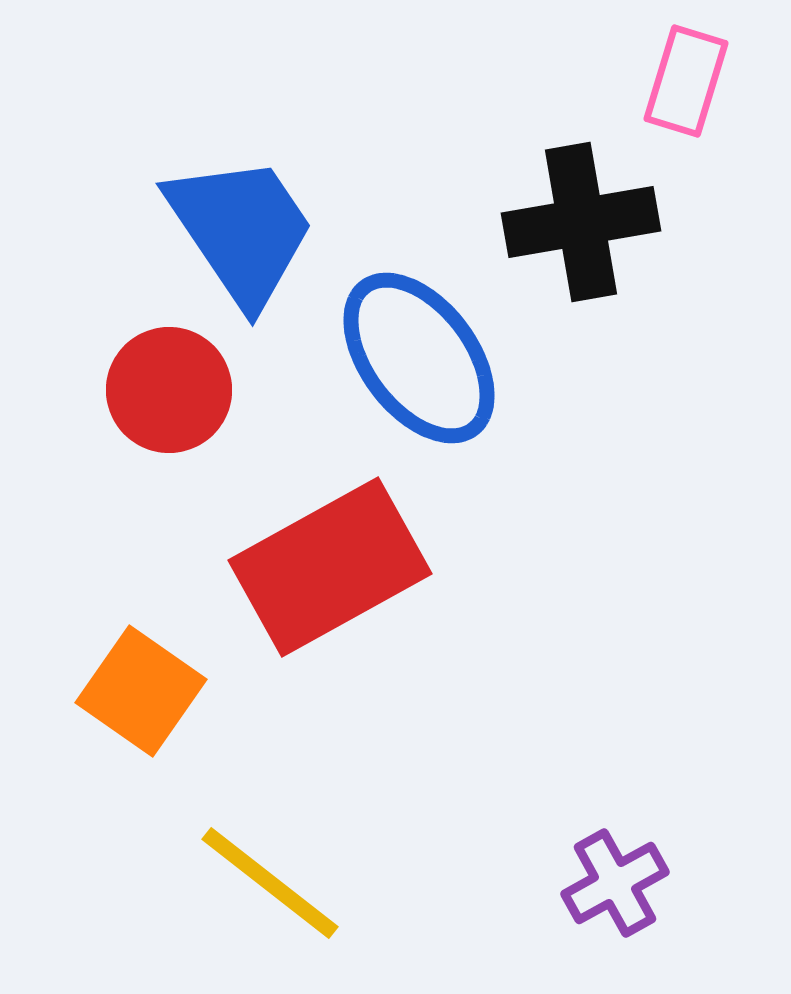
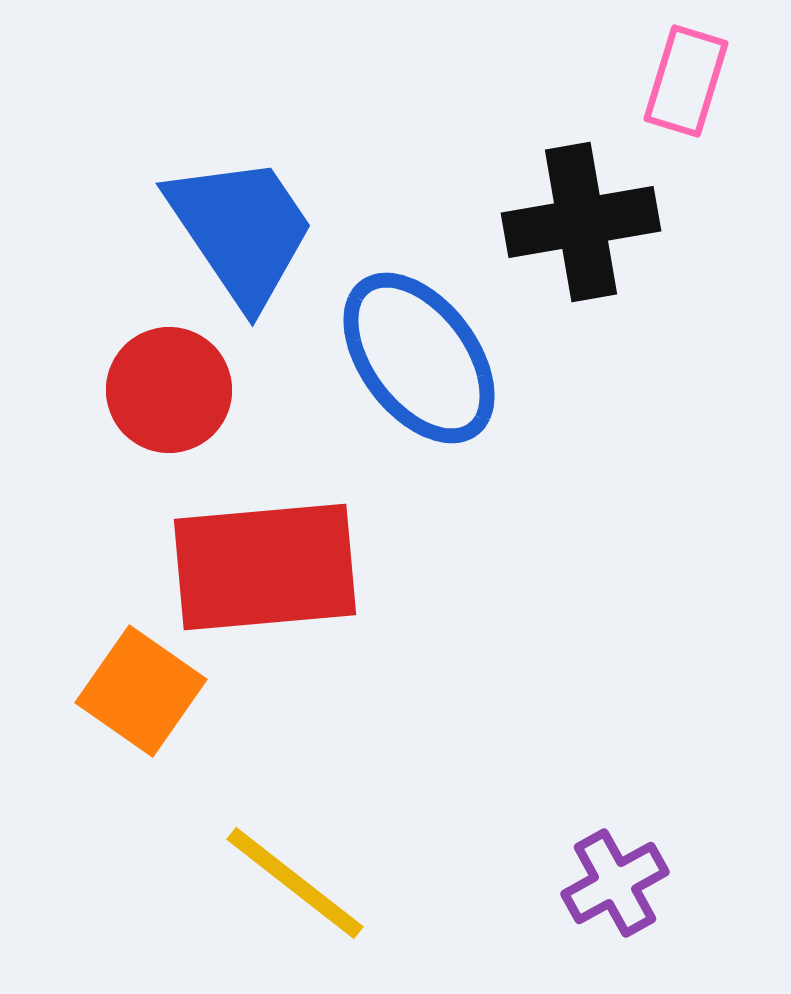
red rectangle: moved 65 px left; rotated 24 degrees clockwise
yellow line: moved 25 px right
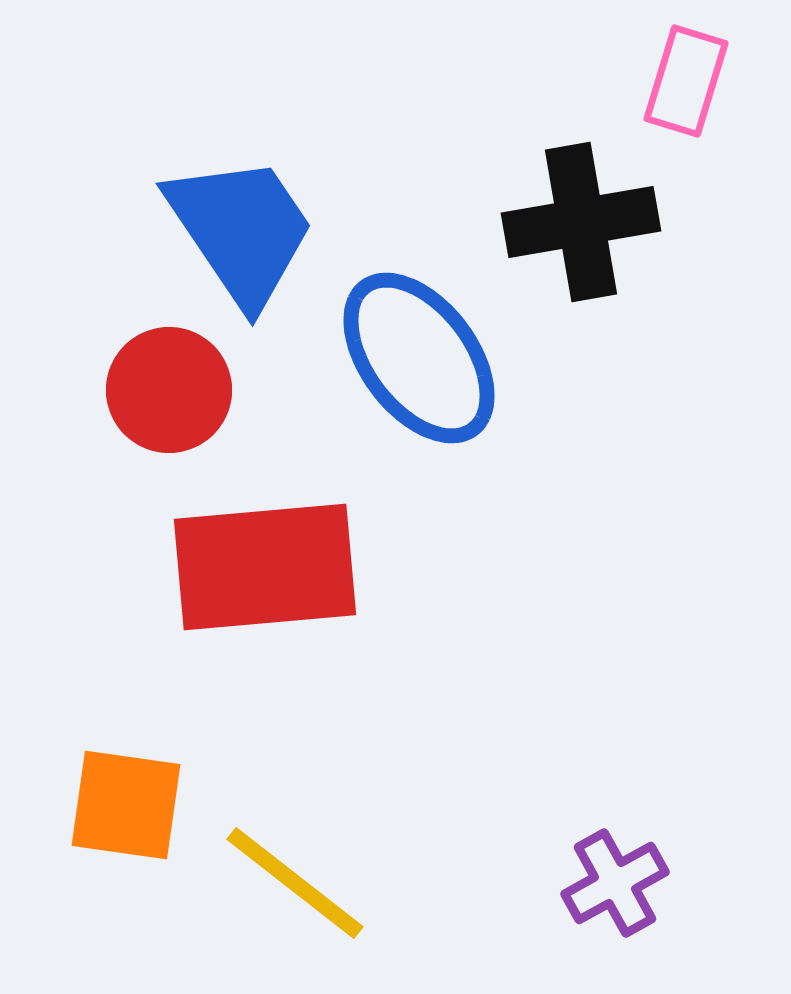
orange square: moved 15 px left, 114 px down; rotated 27 degrees counterclockwise
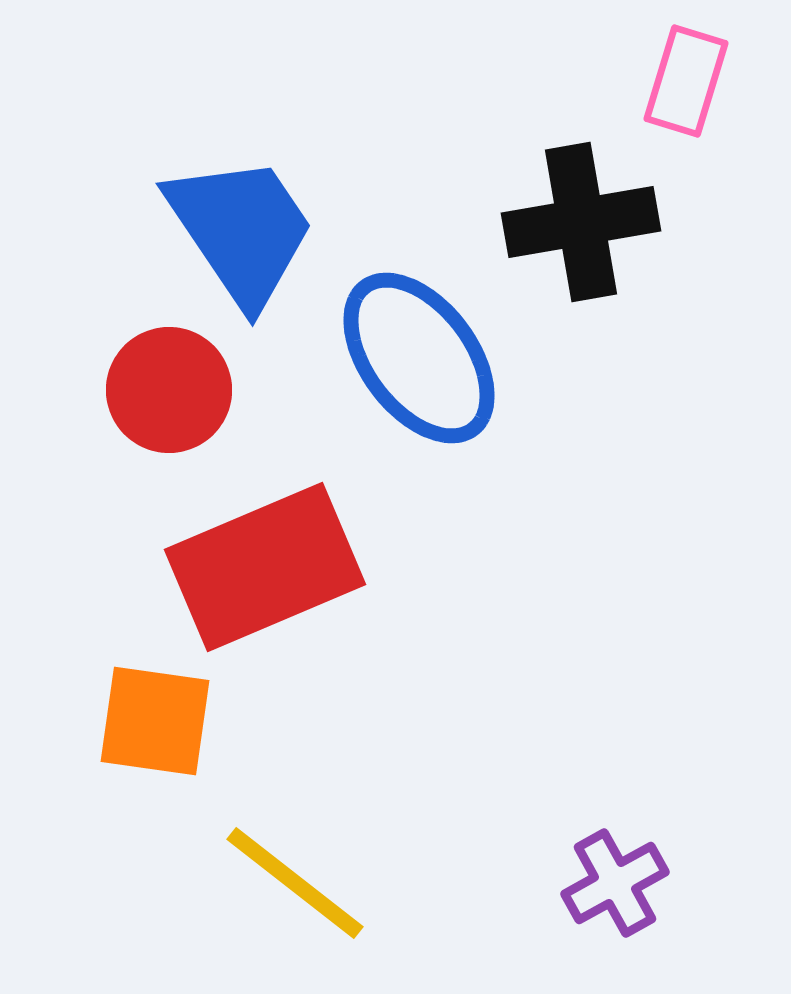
red rectangle: rotated 18 degrees counterclockwise
orange square: moved 29 px right, 84 px up
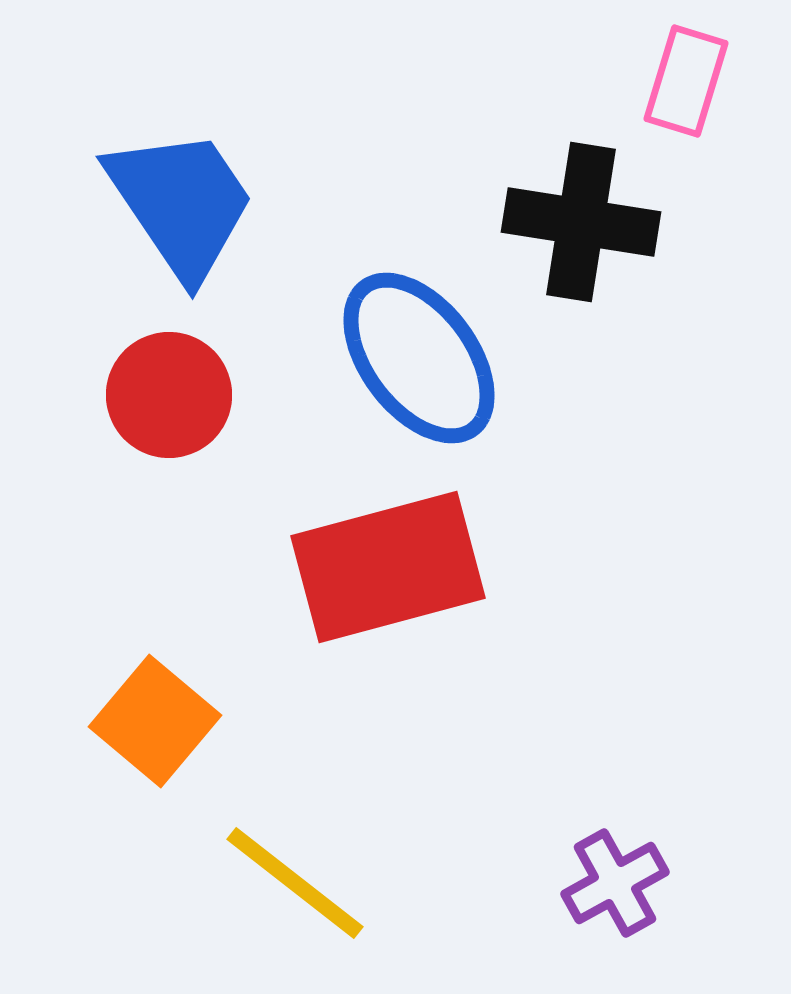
black cross: rotated 19 degrees clockwise
blue trapezoid: moved 60 px left, 27 px up
red circle: moved 5 px down
red rectangle: moved 123 px right; rotated 8 degrees clockwise
orange square: rotated 32 degrees clockwise
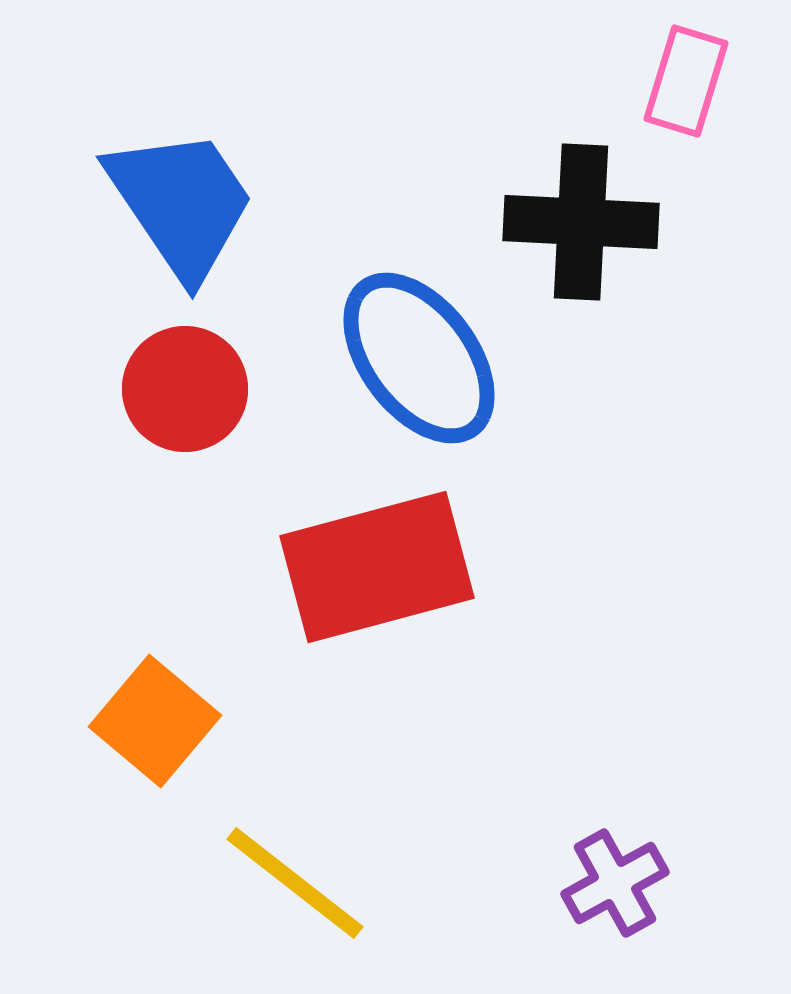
black cross: rotated 6 degrees counterclockwise
red circle: moved 16 px right, 6 px up
red rectangle: moved 11 px left
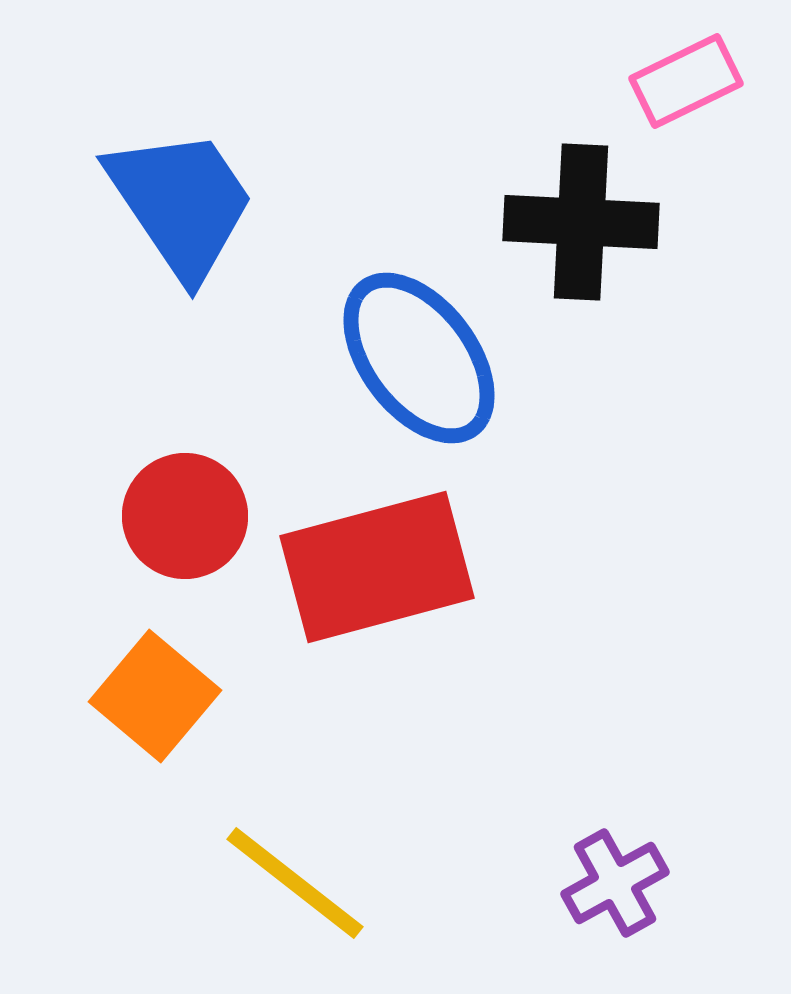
pink rectangle: rotated 47 degrees clockwise
red circle: moved 127 px down
orange square: moved 25 px up
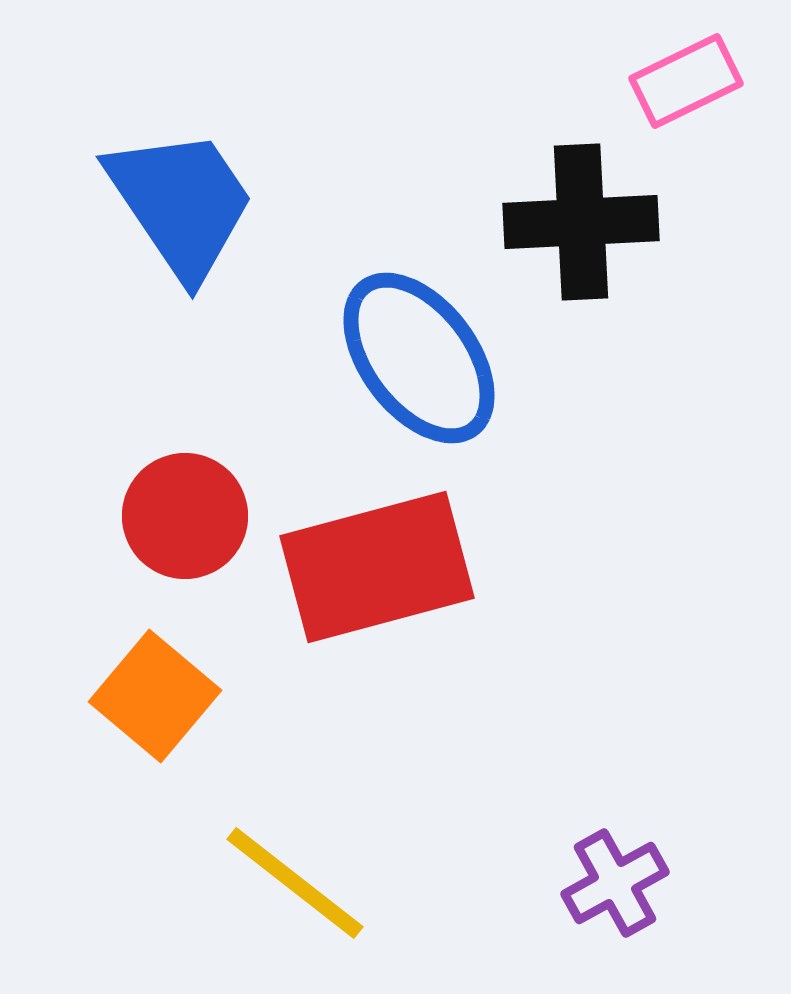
black cross: rotated 6 degrees counterclockwise
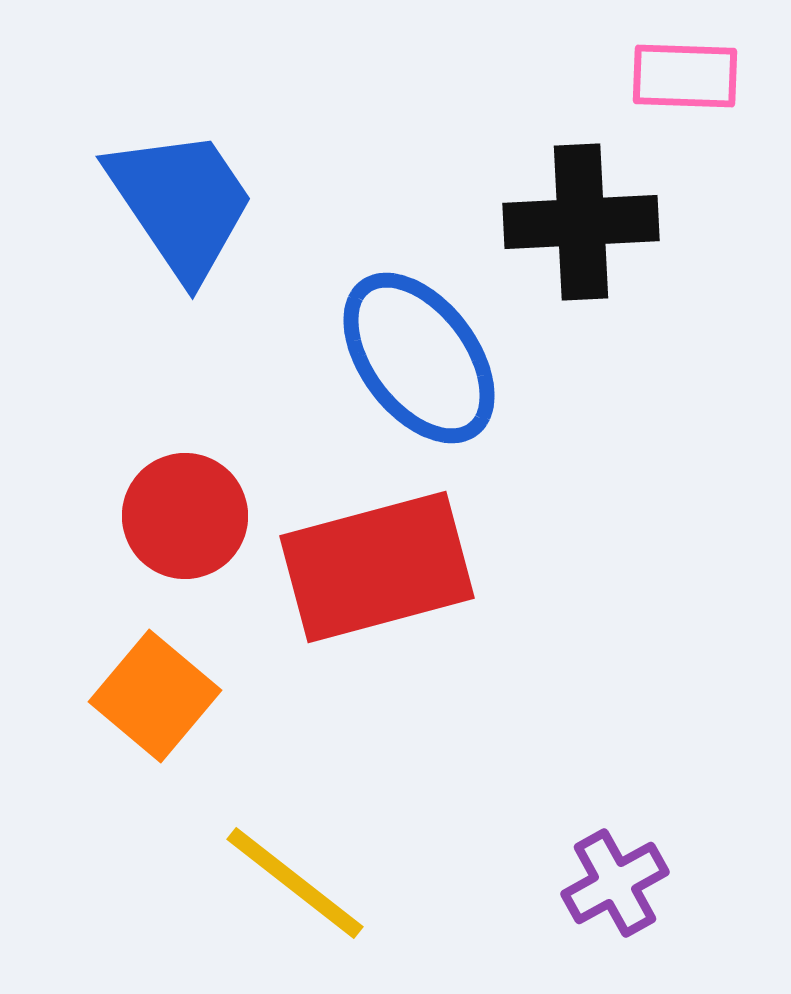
pink rectangle: moved 1 px left, 5 px up; rotated 28 degrees clockwise
